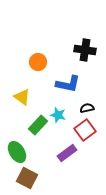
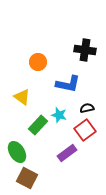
cyan star: moved 1 px right
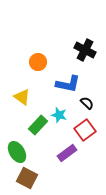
black cross: rotated 20 degrees clockwise
black semicircle: moved 5 px up; rotated 56 degrees clockwise
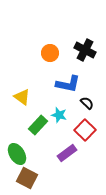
orange circle: moved 12 px right, 9 px up
red square: rotated 10 degrees counterclockwise
green ellipse: moved 2 px down
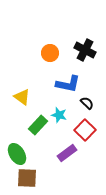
brown square: rotated 25 degrees counterclockwise
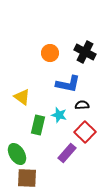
black cross: moved 2 px down
black semicircle: moved 5 px left, 2 px down; rotated 48 degrees counterclockwise
green rectangle: rotated 30 degrees counterclockwise
red square: moved 2 px down
purple rectangle: rotated 12 degrees counterclockwise
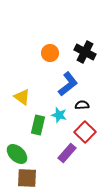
blue L-shape: rotated 50 degrees counterclockwise
green ellipse: rotated 15 degrees counterclockwise
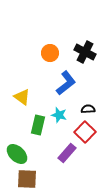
blue L-shape: moved 2 px left, 1 px up
black semicircle: moved 6 px right, 4 px down
brown square: moved 1 px down
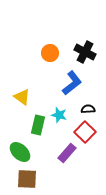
blue L-shape: moved 6 px right
green ellipse: moved 3 px right, 2 px up
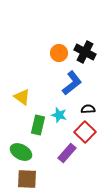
orange circle: moved 9 px right
green ellipse: moved 1 px right; rotated 15 degrees counterclockwise
